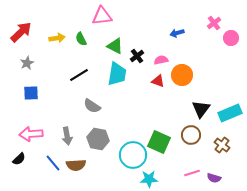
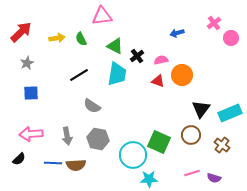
blue line: rotated 48 degrees counterclockwise
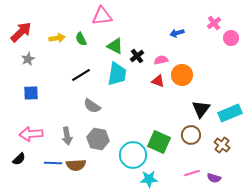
gray star: moved 1 px right, 4 px up
black line: moved 2 px right
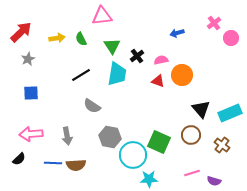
green triangle: moved 3 px left; rotated 30 degrees clockwise
black triangle: rotated 18 degrees counterclockwise
gray hexagon: moved 12 px right, 2 px up
purple semicircle: moved 3 px down
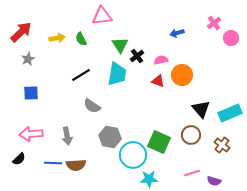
green triangle: moved 8 px right, 1 px up
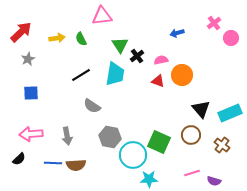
cyan trapezoid: moved 2 px left
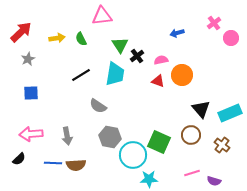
gray semicircle: moved 6 px right
